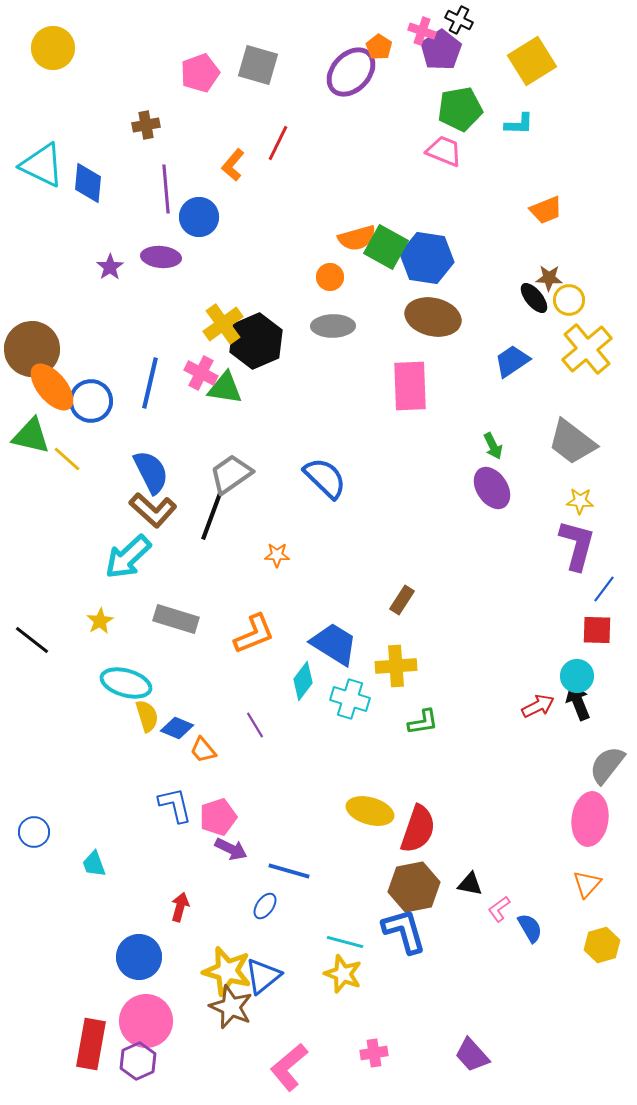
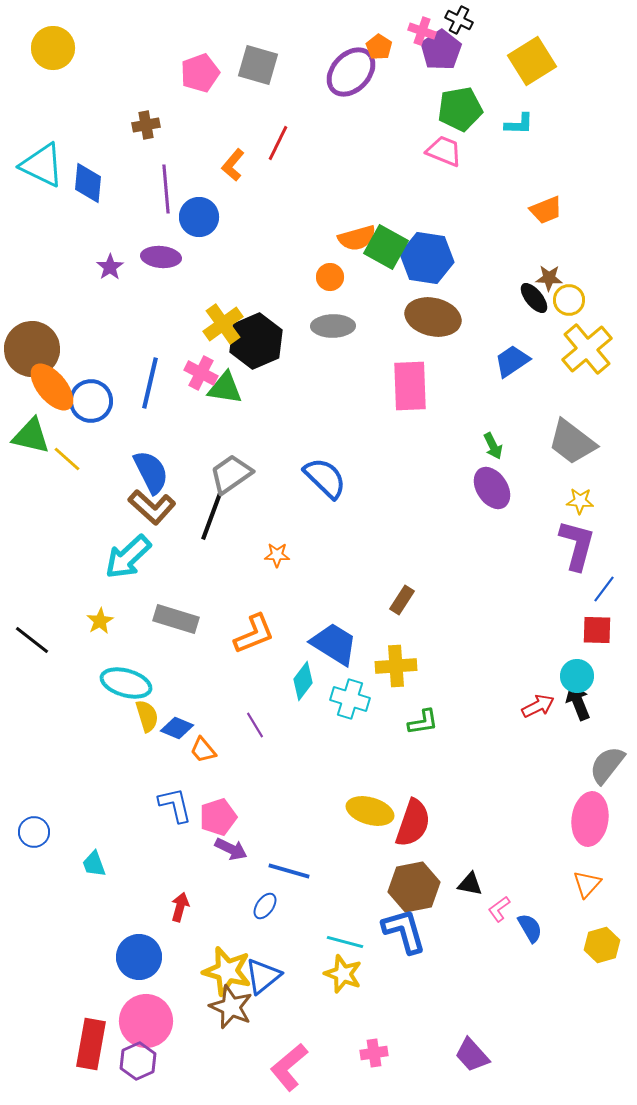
brown L-shape at (153, 510): moved 1 px left, 3 px up
red semicircle at (418, 829): moved 5 px left, 6 px up
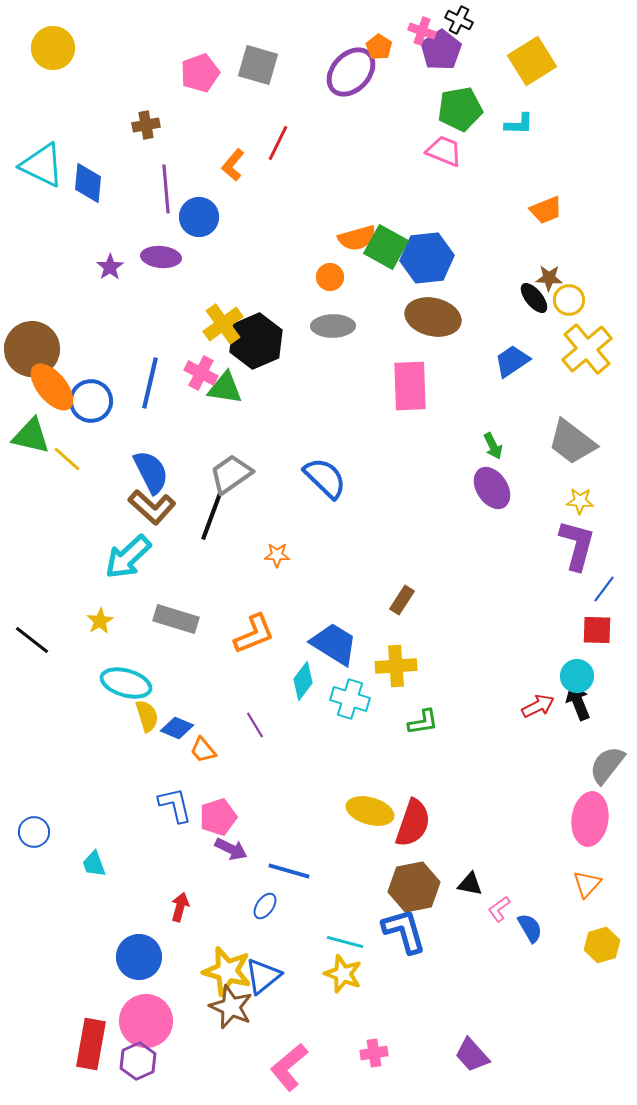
blue hexagon at (427, 258): rotated 15 degrees counterclockwise
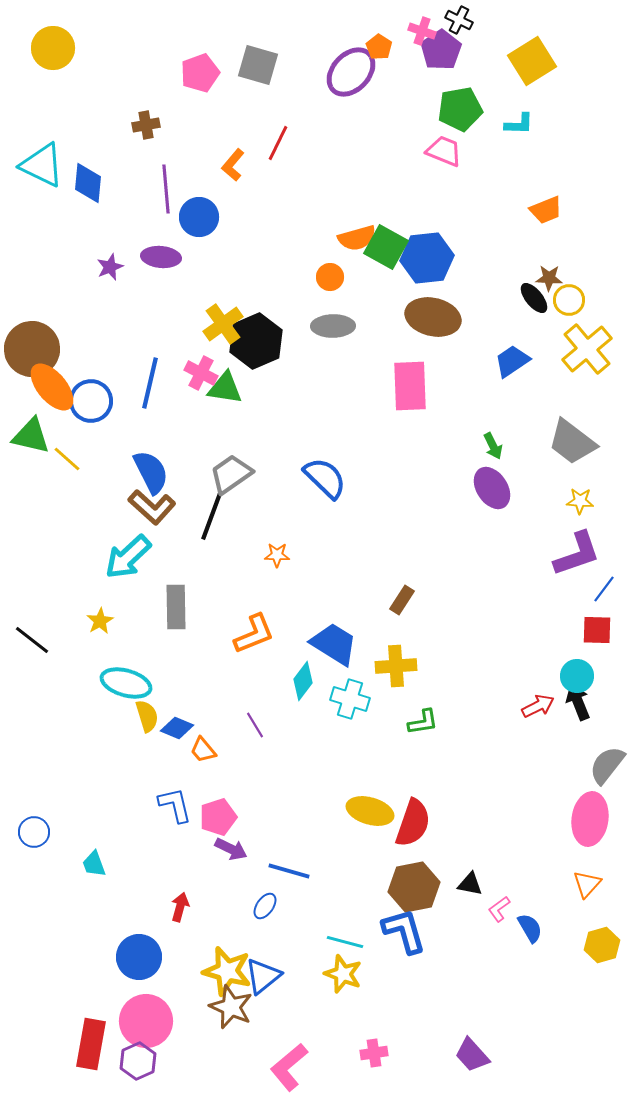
purple star at (110, 267): rotated 12 degrees clockwise
purple L-shape at (577, 545): moved 9 px down; rotated 56 degrees clockwise
gray rectangle at (176, 619): moved 12 px up; rotated 72 degrees clockwise
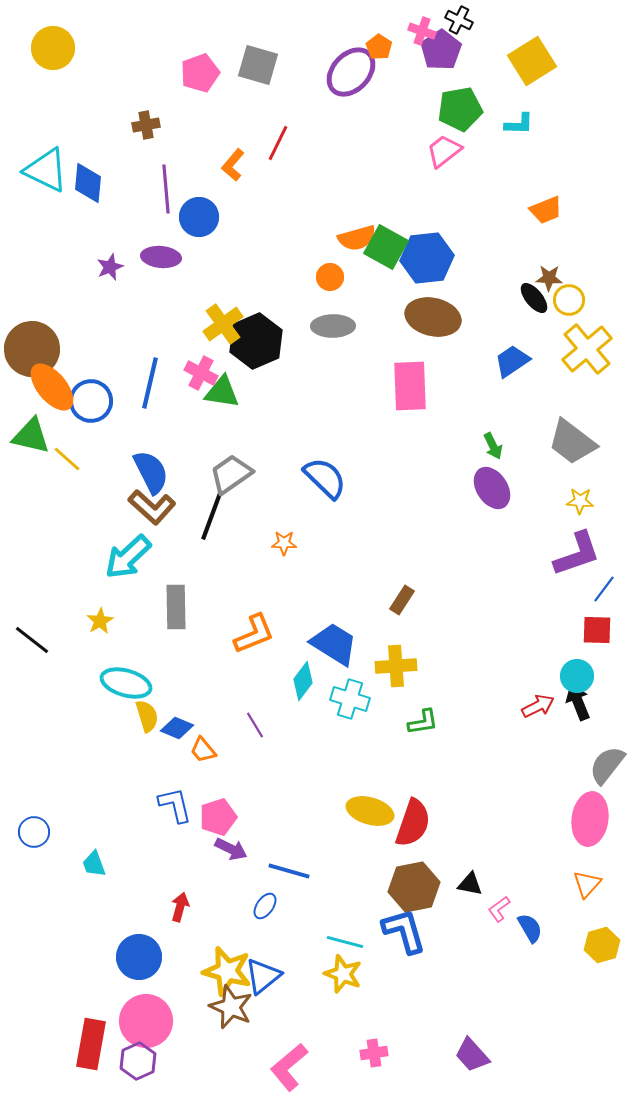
pink trapezoid at (444, 151): rotated 60 degrees counterclockwise
cyan triangle at (42, 165): moved 4 px right, 5 px down
green triangle at (225, 388): moved 3 px left, 4 px down
orange star at (277, 555): moved 7 px right, 12 px up
